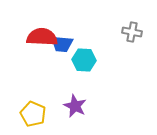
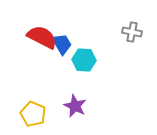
red semicircle: rotated 24 degrees clockwise
blue trapezoid: rotated 125 degrees counterclockwise
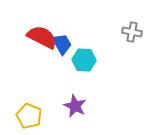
yellow pentagon: moved 4 px left, 2 px down
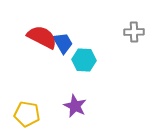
gray cross: moved 2 px right; rotated 12 degrees counterclockwise
blue trapezoid: moved 1 px right, 1 px up
yellow pentagon: moved 2 px left, 2 px up; rotated 15 degrees counterclockwise
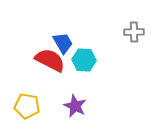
red semicircle: moved 8 px right, 23 px down
yellow pentagon: moved 8 px up
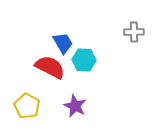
red semicircle: moved 7 px down
yellow pentagon: rotated 20 degrees clockwise
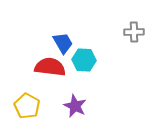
red semicircle: rotated 20 degrees counterclockwise
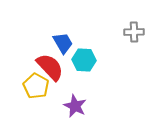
red semicircle: rotated 40 degrees clockwise
yellow pentagon: moved 9 px right, 20 px up
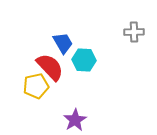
yellow pentagon: rotated 30 degrees clockwise
purple star: moved 14 px down; rotated 15 degrees clockwise
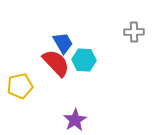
red semicircle: moved 6 px right, 4 px up
yellow pentagon: moved 16 px left
